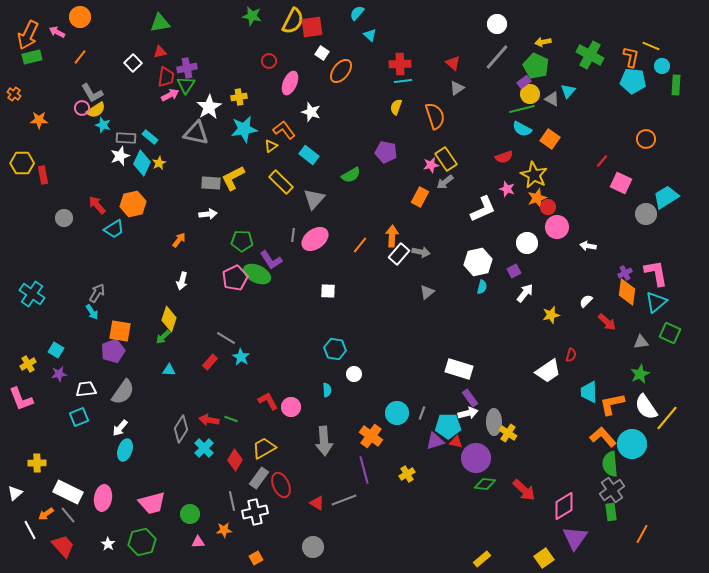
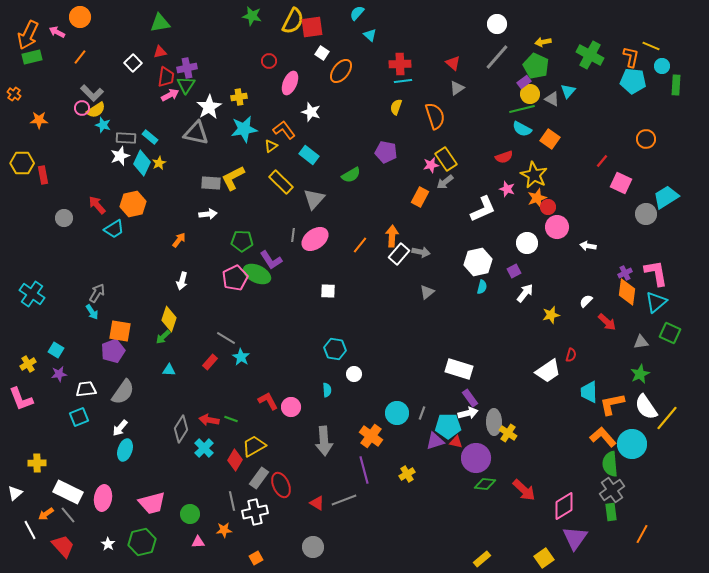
gray L-shape at (92, 93): rotated 15 degrees counterclockwise
yellow trapezoid at (264, 448): moved 10 px left, 2 px up
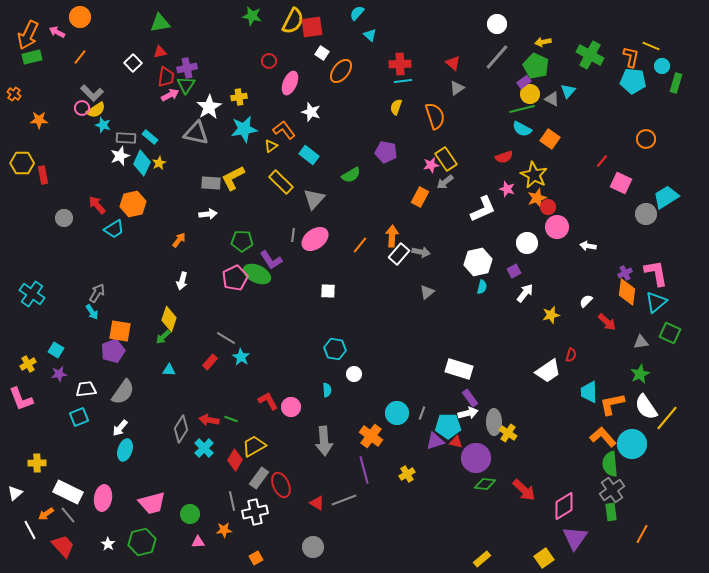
green rectangle at (676, 85): moved 2 px up; rotated 12 degrees clockwise
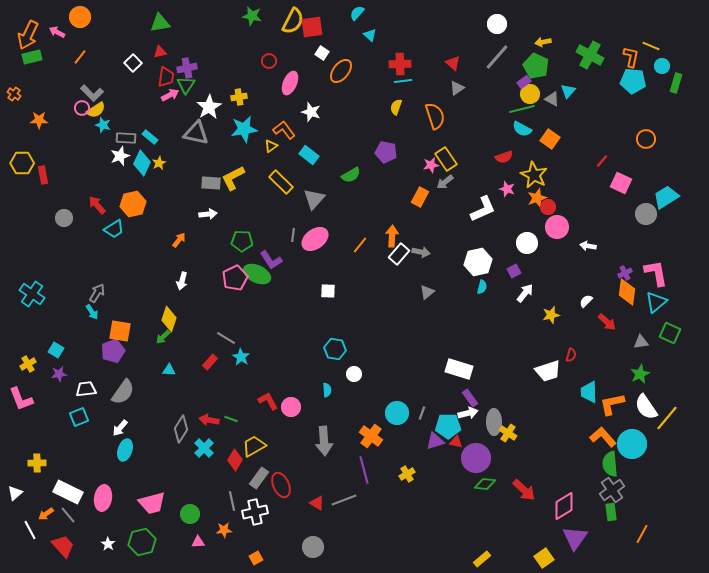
white trapezoid at (548, 371): rotated 16 degrees clockwise
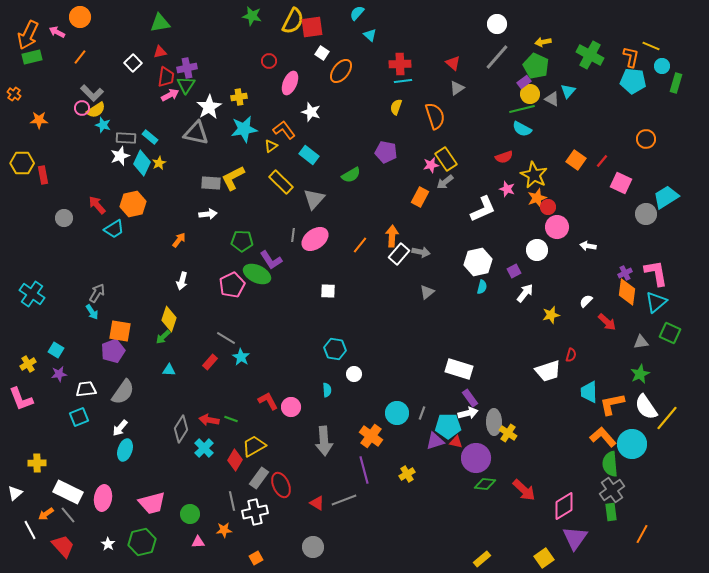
orange square at (550, 139): moved 26 px right, 21 px down
white circle at (527, 243): moved 10 px right, 7 px down
pink pentagon at (235, 278): moved 3 px left, 7 px down
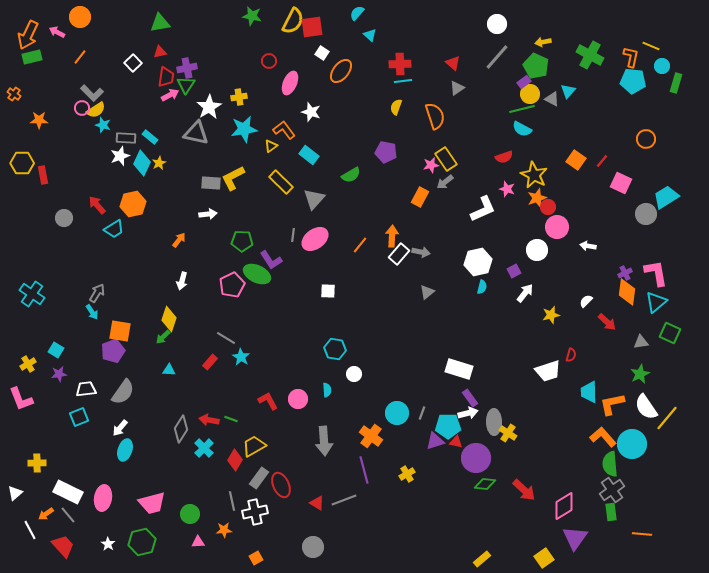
pink circle at (291, 407): moved 7 px right, 8 px up
orange line at (642, 534): rotated 66 degrees clockwise
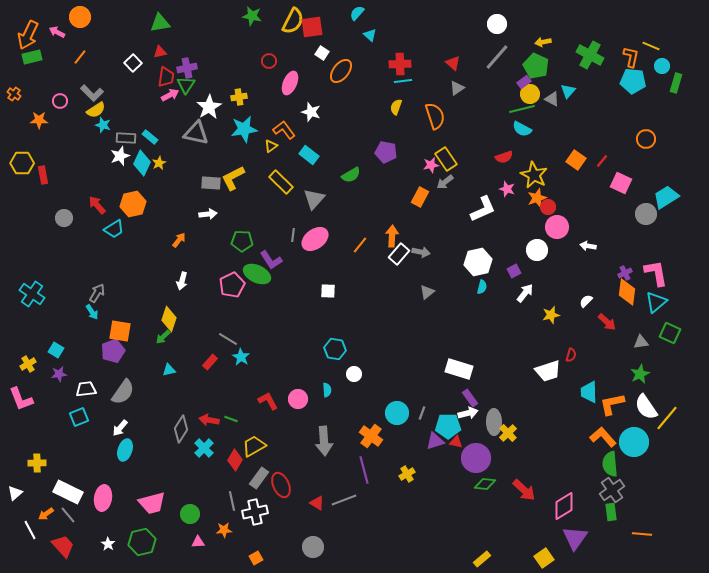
pink circle at (82, 108): moved 22 px left, 7 px up
gray line at (226, 338): moved 2 px right, 1 px down
cyan triangle at (169, 370): rotated 16 degrees counterclockwise
yellow cross at (508, 433): rotated 12 degrees clockwise
cyan circle at (632, 444): moved 2 px right, 2 px up
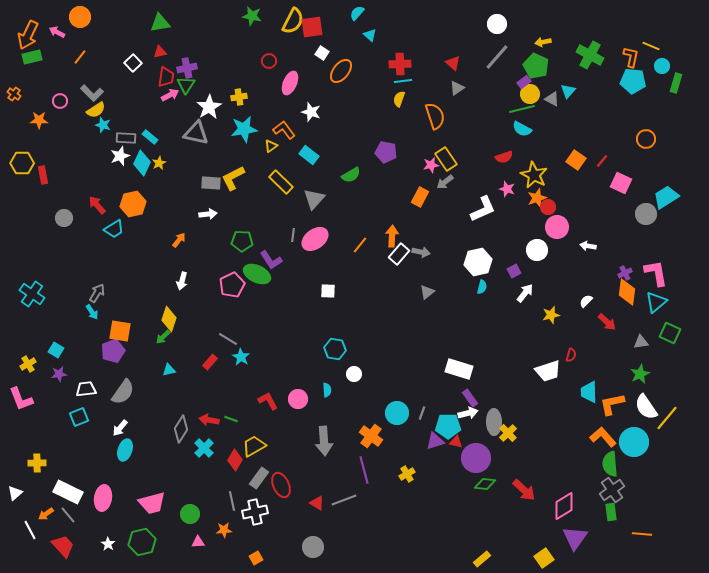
yellow semicircle at (396, 107): moved 3 px right, 8 px up
